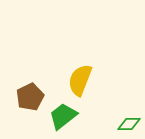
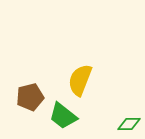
brown pentagon: rotated 12 degrees clockwise
green trapezoid: rotated 104 degrees counterclockwise
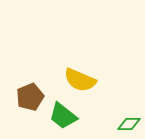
yellow semicircle: rotated 88 degrees counterclockwise
brown pentagon: rotated 8 degrees counterclockwise
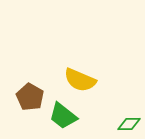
brown pentagon: rotated 20 degrees counterclockwise
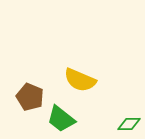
brown pentagon: rotated 8 degrees counterclockwise
green trapezoid: moved 2 px left, 3 px down
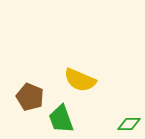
green trapezoid: rotated 32 degrees clockwise
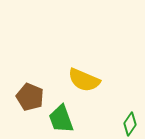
yellow semicircle: moved 4 px right
green diamond: moved 1 px right; rotated 55 degrees counterclockwise
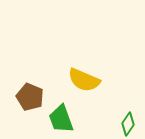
green diamond: moved 2 px left
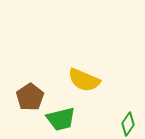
brown pentagon: rotated 16 degrees clockwise
green trapezoid: rotated 84 degrees counterclockwise
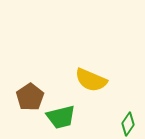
yellow semicircle: moved 7 px right
green trapezoid: moved 2 px up
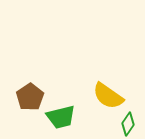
yellow semicircle: moved 17 px right, 16 px down; rotated 12 degrees clockwise
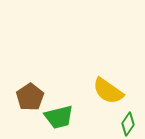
yellow semicircle: moved 5 px up
green trapezoid: moved 2 px left
